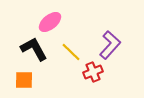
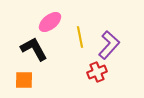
purple L-shape: moved 1 px left
yellow line: moved 9 px right, 15 px up; rotated 35 degrees clockwise
red cross: moved 4 px right
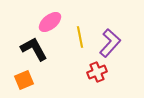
purple L-shape: moved 1 px right, 2 px up
orange square: rotated 24 degrees counterclockwise
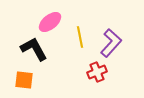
purple L-shape: moved 1 px right
orange square: rotated 30 degrees clockwise
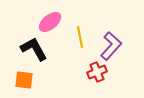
purple L-shape: moved 3 px down
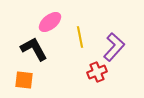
purple L-shape: moved 3 px right, 1 px down
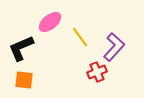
yellow line: rotated 25 degrees counterclockwise
black L-shape: moved 13 px left, 1 px up; rotated 84 degrees counterclockwise
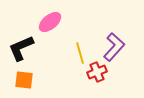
yellow line: moved 16 px down; rotated 20 degrees clockwise
